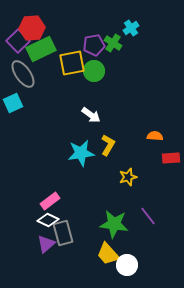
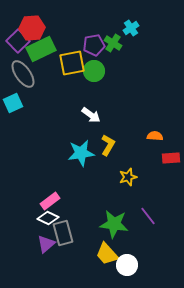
white diamond: moved 2 px up
yellow trapezoid: moved 1 px left
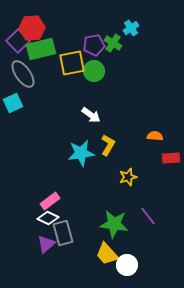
green rectangle: rotated 12 degrees clockwise
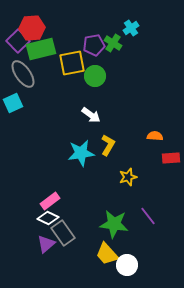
green circle: moved 1 px right, 5 px down
gray rectangle: rotated 20 degrees counterclockwise
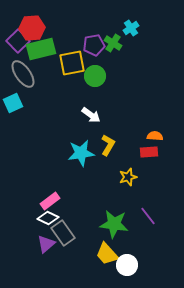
red rectangle: moved 22 px left, 6 px up
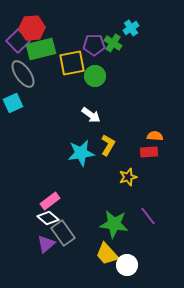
purple pentagon: rotated 10 degrees clockwise
white diamond: rotated 15 degrees clockwise
